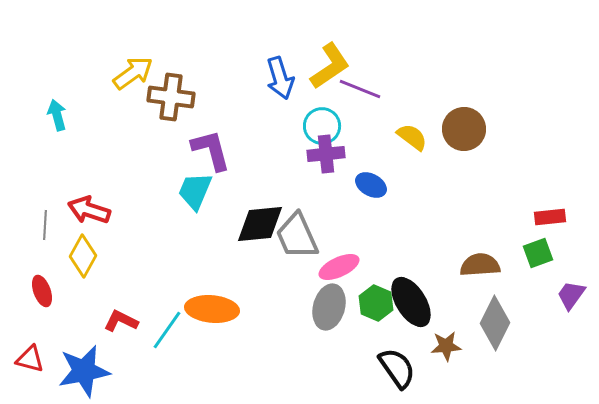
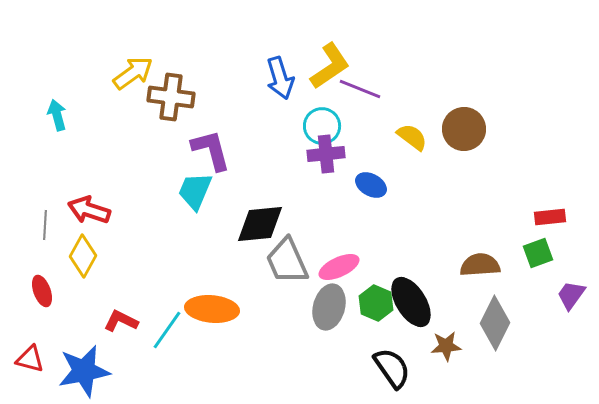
gray trapezoid: moved 10 px left, 25 px down
black semicircle: moved 5 px left
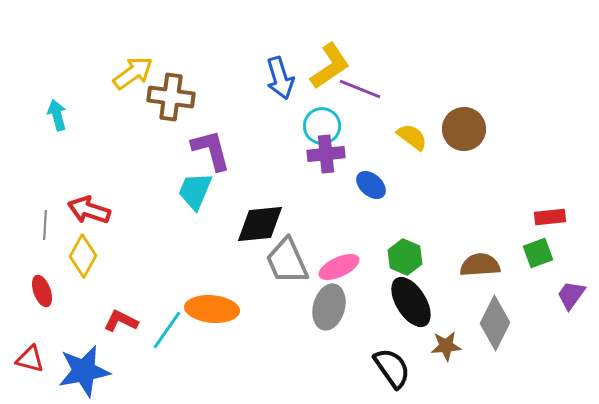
blue ellipse: rotated 12 degrees clockwise
green hexagon: moved 29 px right, 46 px up
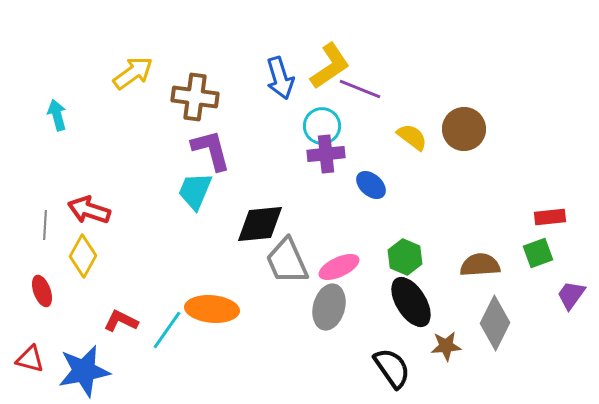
brown cross: moved 24 px right
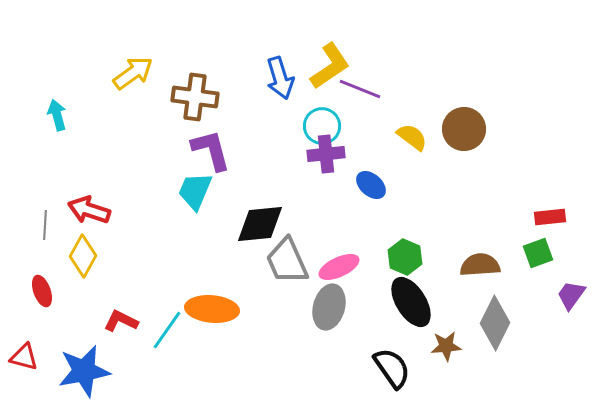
red triangle: moved 6 px left, 2 px up
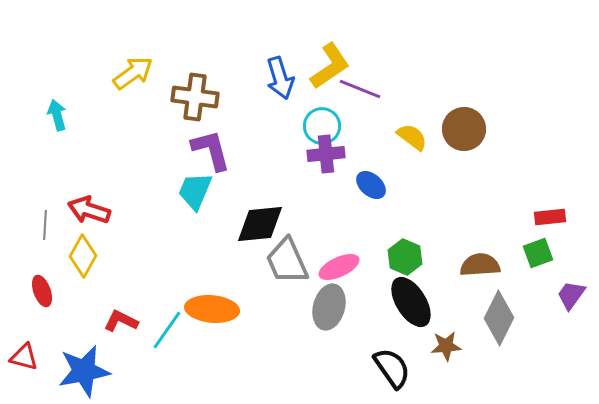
gray diamond: moved 4 px right, 5 px up
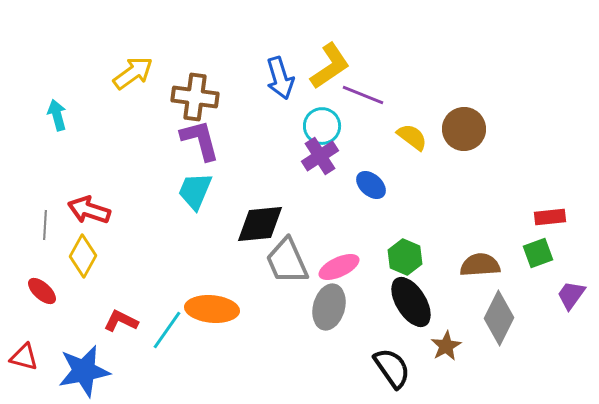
purple line: moved 3 px right, 6 px down
purple L-shape: moved 11 px left, 10 px up
purple cross: moved 6 px left, 2 px down; rotated 27 degrees counterclockwise
red ellipse: rotated 28 degrees counterclockwise
brown star: rotated 24 degrees counterclockwise
